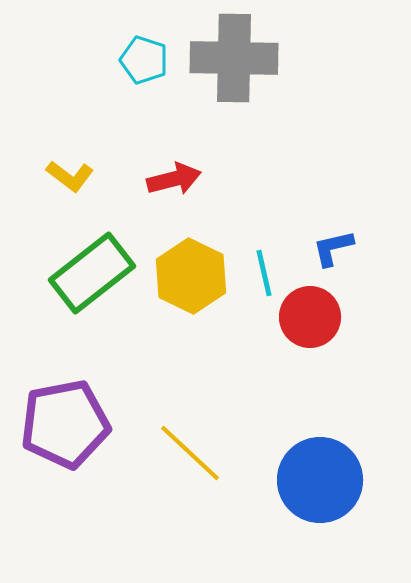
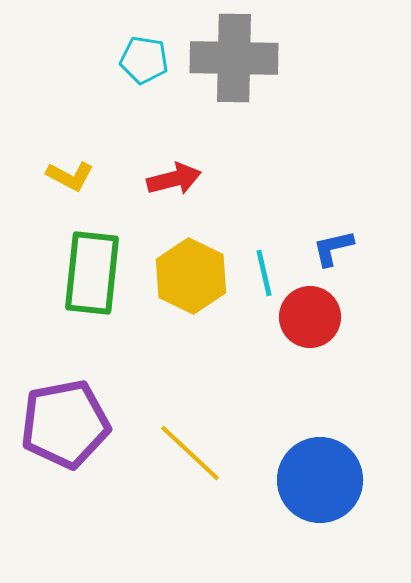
cyan pentagon: rotated 9 degrees counterclockwise
yellow L-shape: rotated 9 degrees counterclockwise
green rectangle: rotated 46 degrees counterclockwise
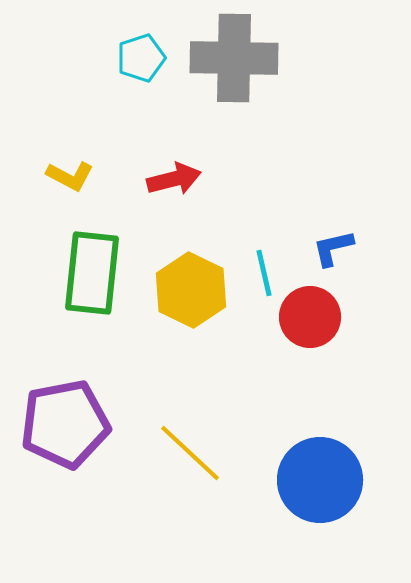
cyan pentagon: moved 3 px left, 2 px up; rotated 27 degrees counterclockwise
yellow hexagon: moved 14 px down
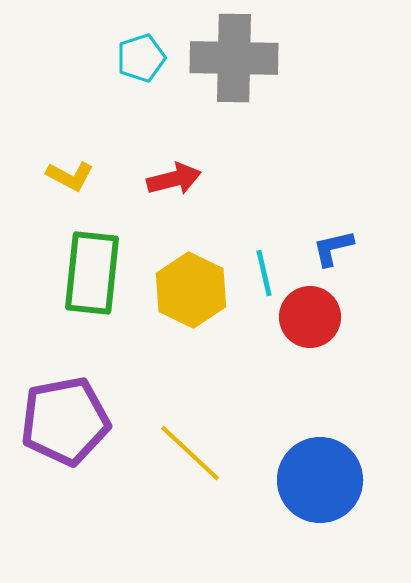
purple pentagon: moved 3 px up
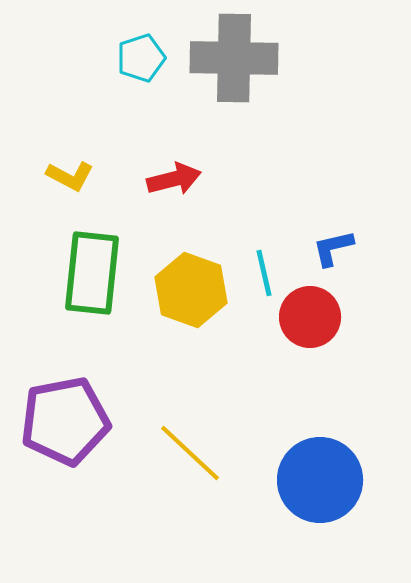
yellow hexagon: rotated 6 degrees counterclockwise
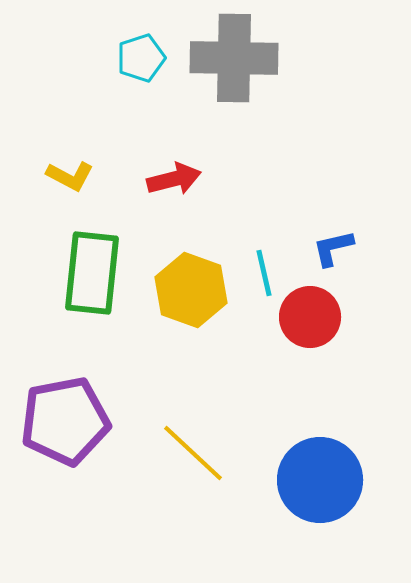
yellow line: moved 3 px right
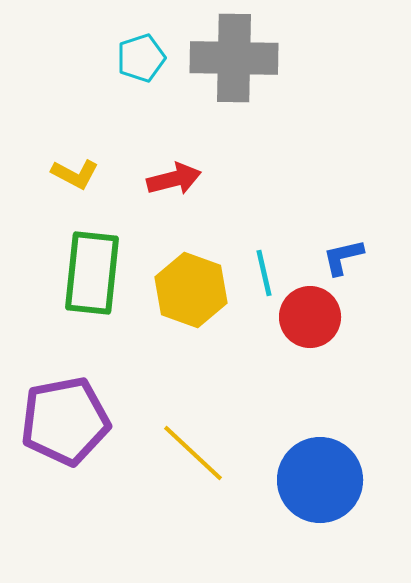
yellow L-shape: moved 5 px right, 2 px up
blue L-shape: moved 10 px right, 9 px down
